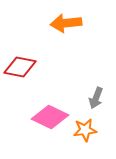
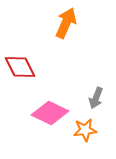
orange arrow: rotated 120 degrees clockwise
red diamond: rotated 52 degrees clockwise
pink diamond: moved 4 px up
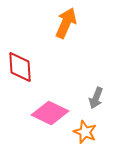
red diamond: rotated 24 degrees clockwise
orange star: moved 2 px down; rotated 30 degrees clockwise
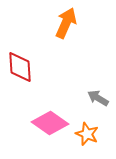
gray arrow: moved 2 px right; rotated 100 degrees clockwise
pink diamond: moved 10 px down; rotated 9 degrees clockwise
orange star: moved 2 px right, 2 px down
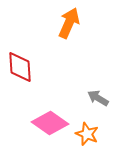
orange arrow: moved 3 px right
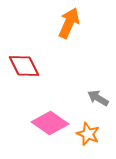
red diamond: moved 4 px right, 1 px up; rotated 24 degrees counterclockwise
orange star: moved 1 px right
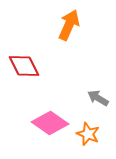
orange arrow: moved 2 px down
